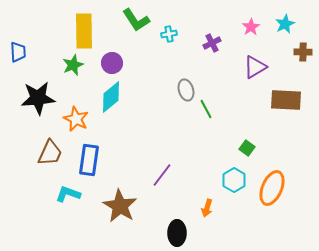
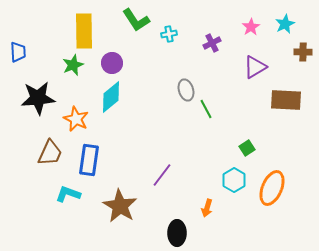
green square: rotated 21 degrees clockwise
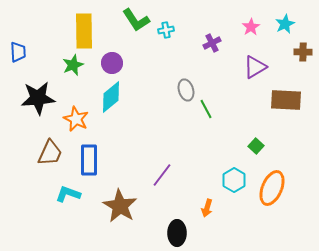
cyan cross: moved 3 px left, 4 px up
green square: moved 9 px right, 2 px up; rotated 14 degrees counterclockwise
blue rectangle: rotated 8 degrees counterclockwise
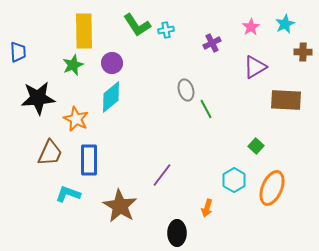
green L-shape: moved 1 px right, 5 px down
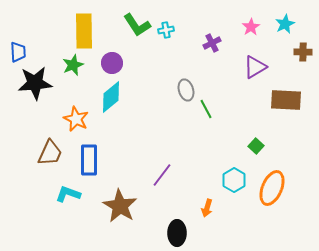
black star: moved 3 px left, 15 px up
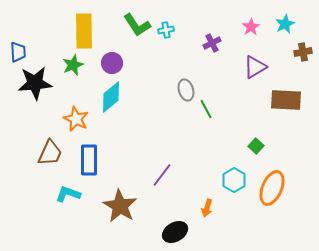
brown cross: rotated 12 degrees counterclockwise
black ellipse: moved 2 px left, 1 px up; rotated 60 degrees clockwise
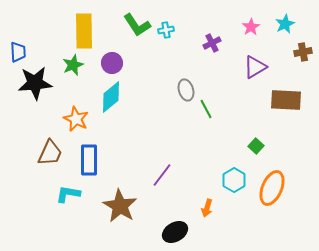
cyan L-shape: rotated 10 degrees counterclockwise
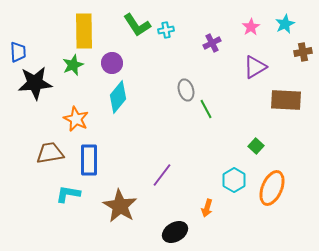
cyan diamond: moved 7 px right; rotated 12 degrees counterclockwise
brown trapezoid: rotated 124 degrees counterclockwise
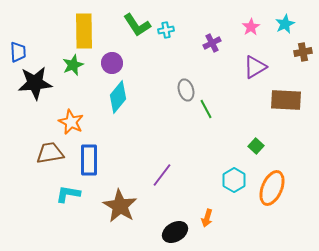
orange star: moved 5 px left, 3 px down
orange arrow: moved 10 px down
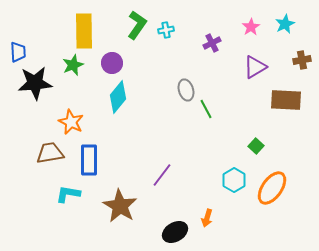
green L-shape: rotated 112 degrees counterclockwise
brown cross: moved 1 px left, 8 px down
orange ellipse: rotated 12 degrees clockwise
